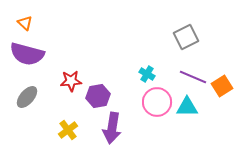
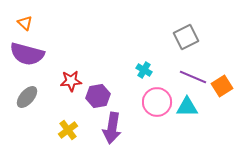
cyan cross: moved 3 px left, 4 px up
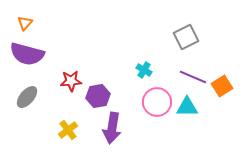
orange triangle: rotated 28 degrees clockwise
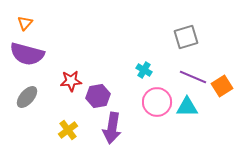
gray square: rotated 10 degrees clockwise
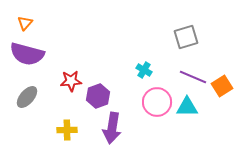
purple hexagon: rotated 10 degrees counterclockwise
yellow cross: moved 1 px left; rotated 36 degrees clockwise
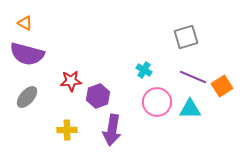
orange triangle: rotated 42 degrees counterclockwise
cyan triangle: moved 3 px right, 2 px down
purple arrow: moved 2 px down
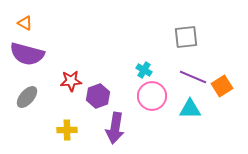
gray square: rotated 10 degrees clockwise
pink circle: moved 5 px left, 6 px up
purple arrow: moved 3 px right, 2 px up
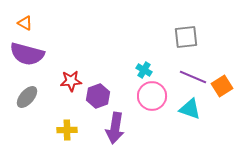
cyan triangle: rotated 20 degrees clockwise
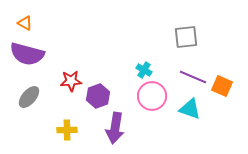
orange square: rotated 35 degrees counterclockwise
gray ellipse: moved 2 px right
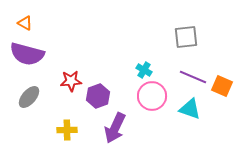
purple arrow: rotated 16 degrees clockwise
